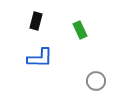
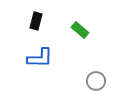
green rectangle: rotated 24 degrees counterclockwise
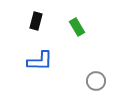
green rectangle: moved 3 px left, 3 px up; rotated 18 degrees clockwise
blue L-shape: moved 3 px down
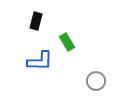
green rectangle: moved 10 px left, 15 px down
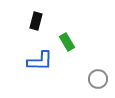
gray circle: moved 2 px right, 2 px up
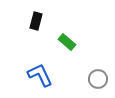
green rectangle: rotated 18 degrees counterclockwise
blue L-shape: moved 14 px down; rotated 116 degrees counterclockwise
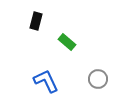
blue L-shape: moved 6 px right, 6 px down
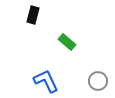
black rectangle: moved 3 px left, 6 px up
gray circle: moved 2 px down
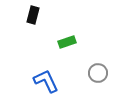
green rectangle: rotated 60 degrees counterclockwise
gray circle: moved 8 px up
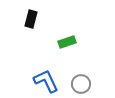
black rectangle: moved 2 px left, 4 px down
gray circle: moved 17 px left, 11 px down
